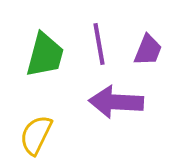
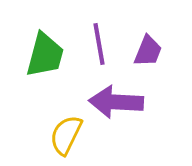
purple trapezoid: moved 1 px down
yellow semicircle: moved 30 px right
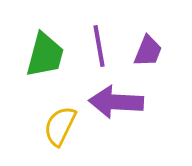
purple line: moved 2 px down
yellow semicircle: moved 6 px left, 9 px up
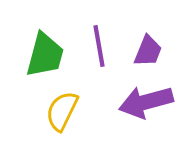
purple arrow: moved 30 px right; rotated 18 degrees counterclockwise
yellow semicircle: moved 2 px right, 15 px up
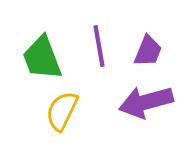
green trapezoid: moved 3 px left, 3 px down; rotated 144 degrees clockwise
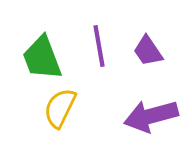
purple trapezoid: rotated 124 degrees clockwise
purple arrow: moved 5 px right, 14 px down
yellow semicircle: moved 2 px left, 3 px up
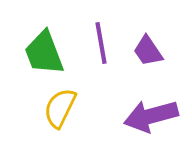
purple line: moved 2 px right, 3 px up
green trapezoid: moved 2 px right, 5 px up
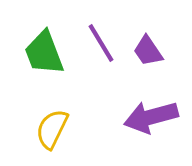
purple line: rotated 21 degrees counterclockwise
yellow semicircle: moved 8 px left, 21 px down
purple arrow: moved 1 px down
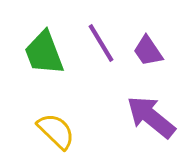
purple arrow: rotated 54 degrees clockwise
yellow semicircle: moved 4 px right, 2 px down; rotated 108 degrees clockwise
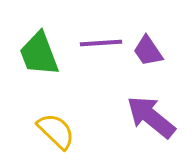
purple line: rotated 63 degrees counterclockwise
green trapezoid: moved 5 px left, 1 px down
